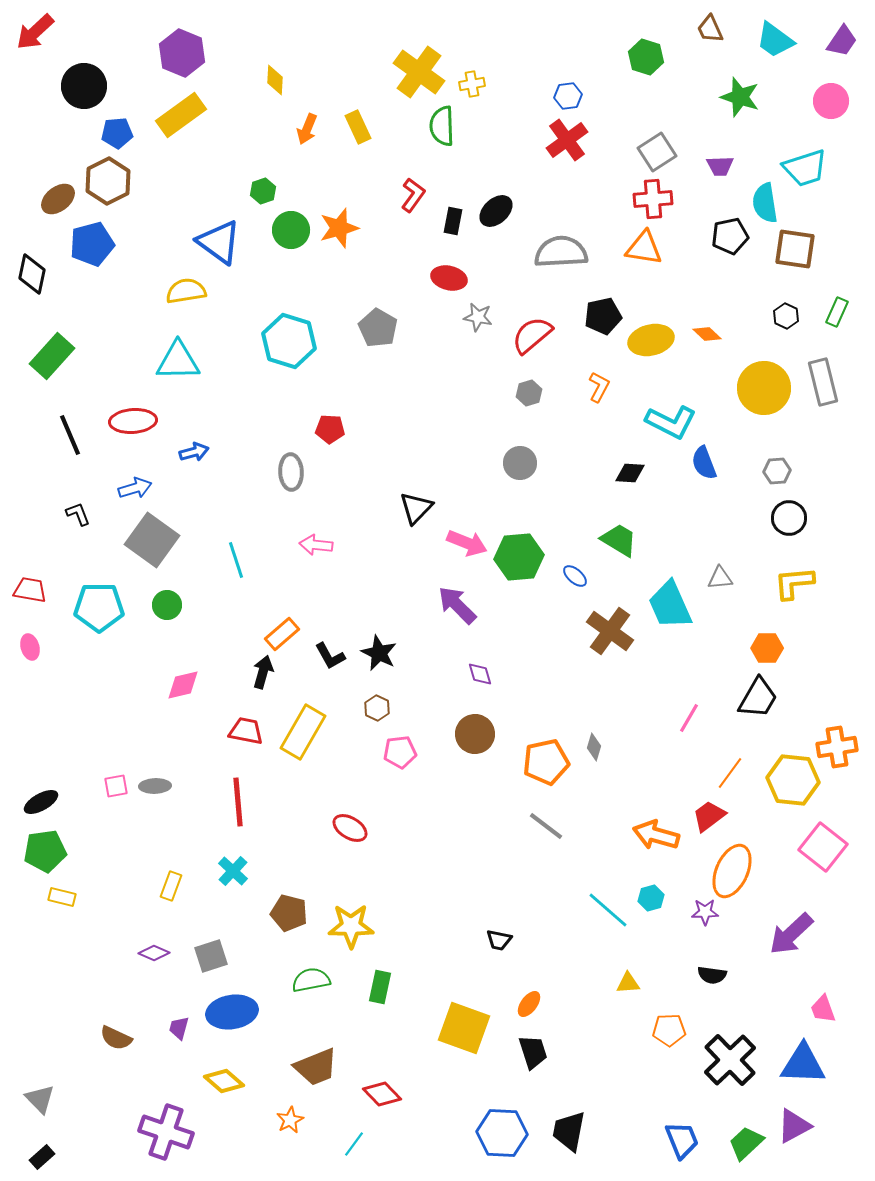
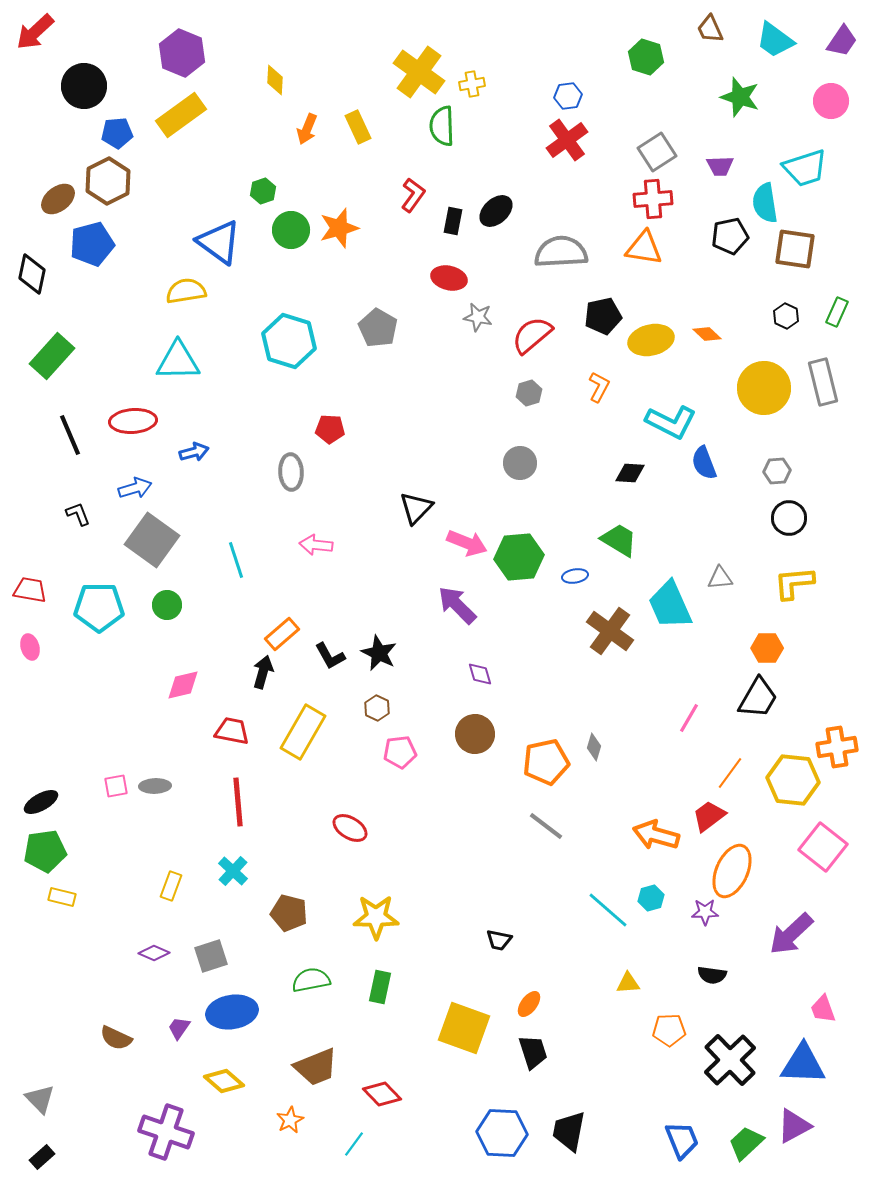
blue ellipse at (575, 576): rotated 50 degrees counterclockwise
red trapezoid at (246, 731): moved 14 px left
yellow star at (351, 926): moved 25 px right, 9 px up
purple trapezoid at (179, 1028): rotated 20 degrees clockwise
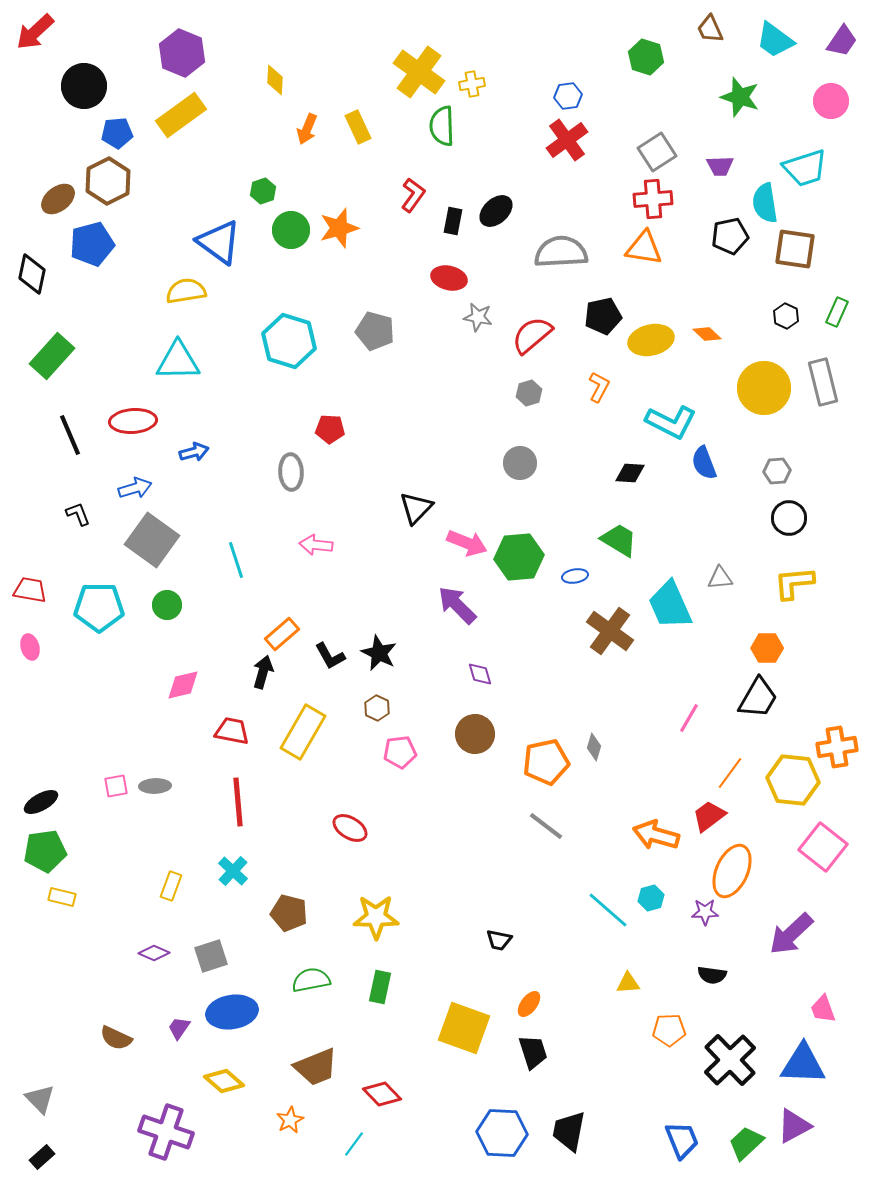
gray pentagon at (378, 328): moved 3 px left, 3 px down; rotated 15 degrees counterclockwise
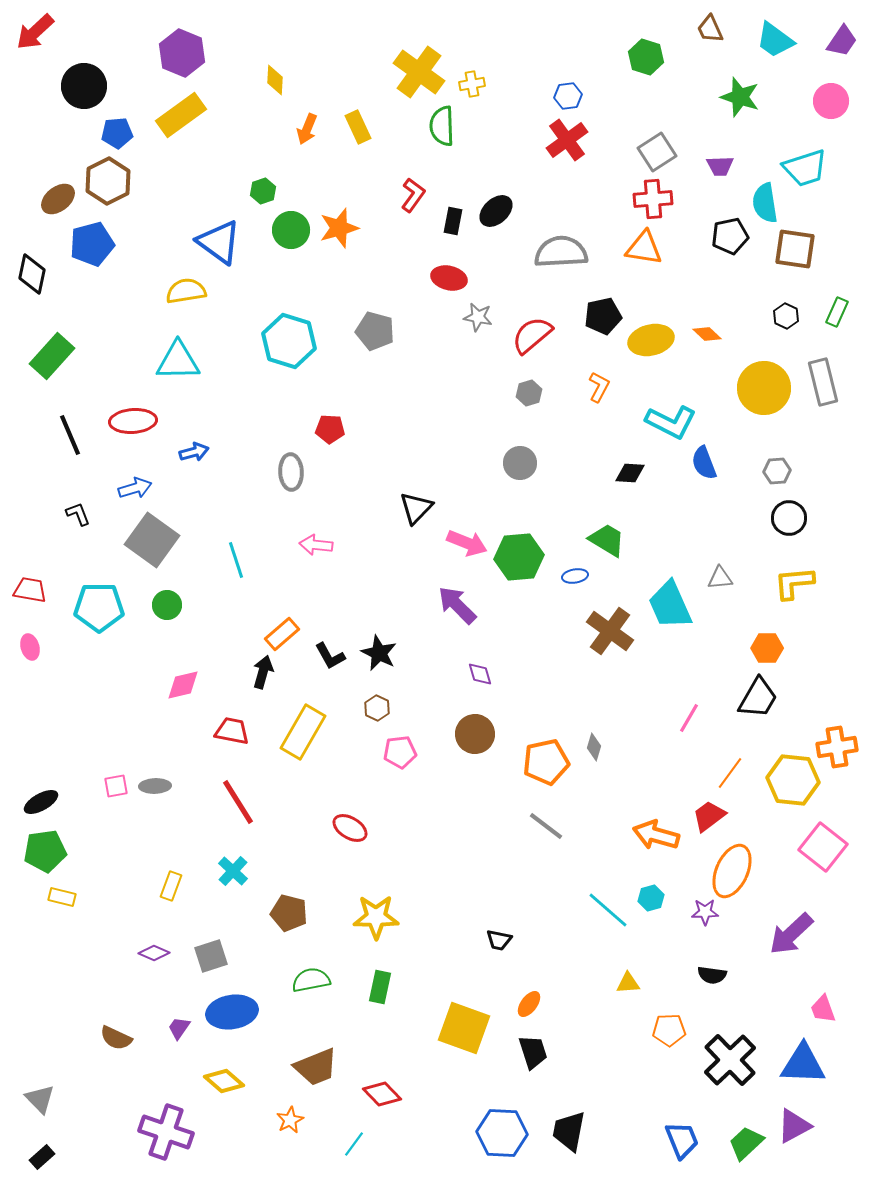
green trapezoid at (619, 540): moved 12 px left
red line at (238, 802): rotated 27 degrees counterclockwise
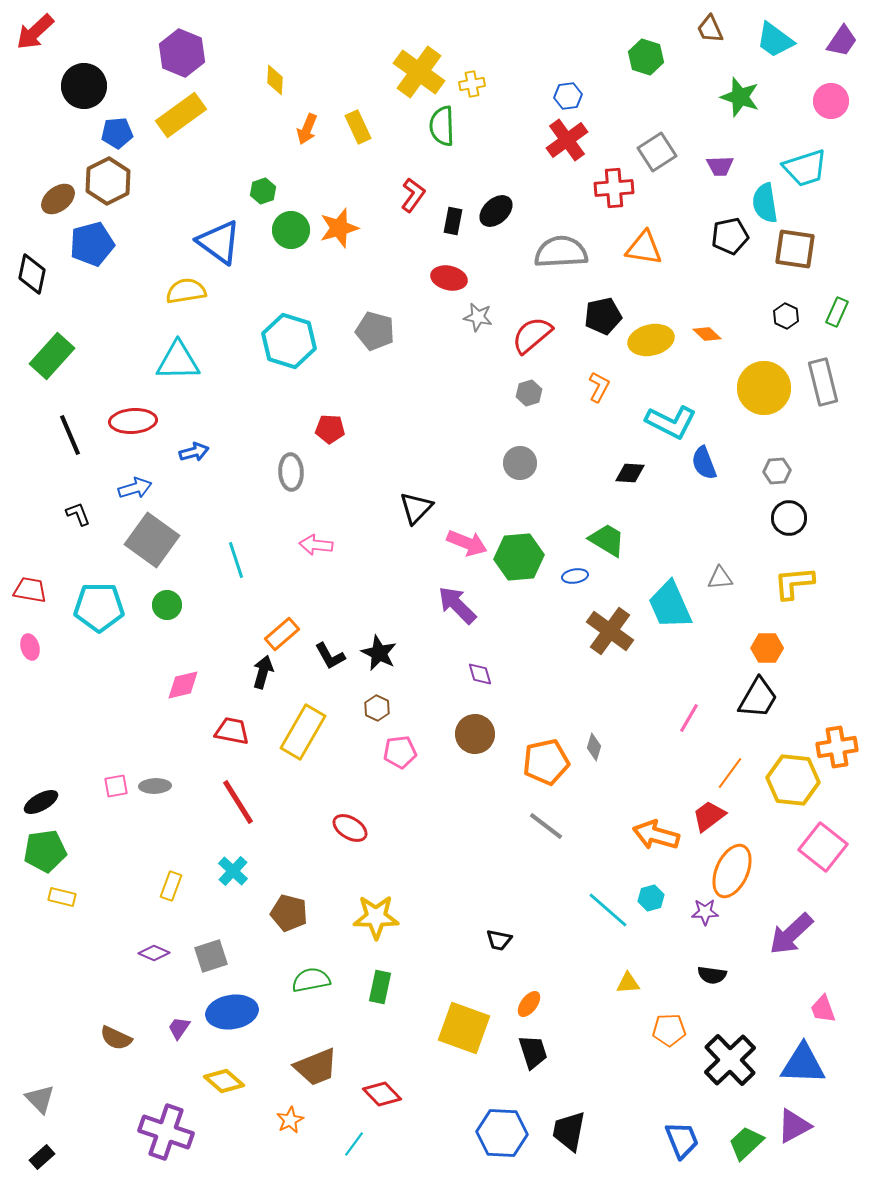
red cross at (653, 199): moved 39 px left, 11 px up
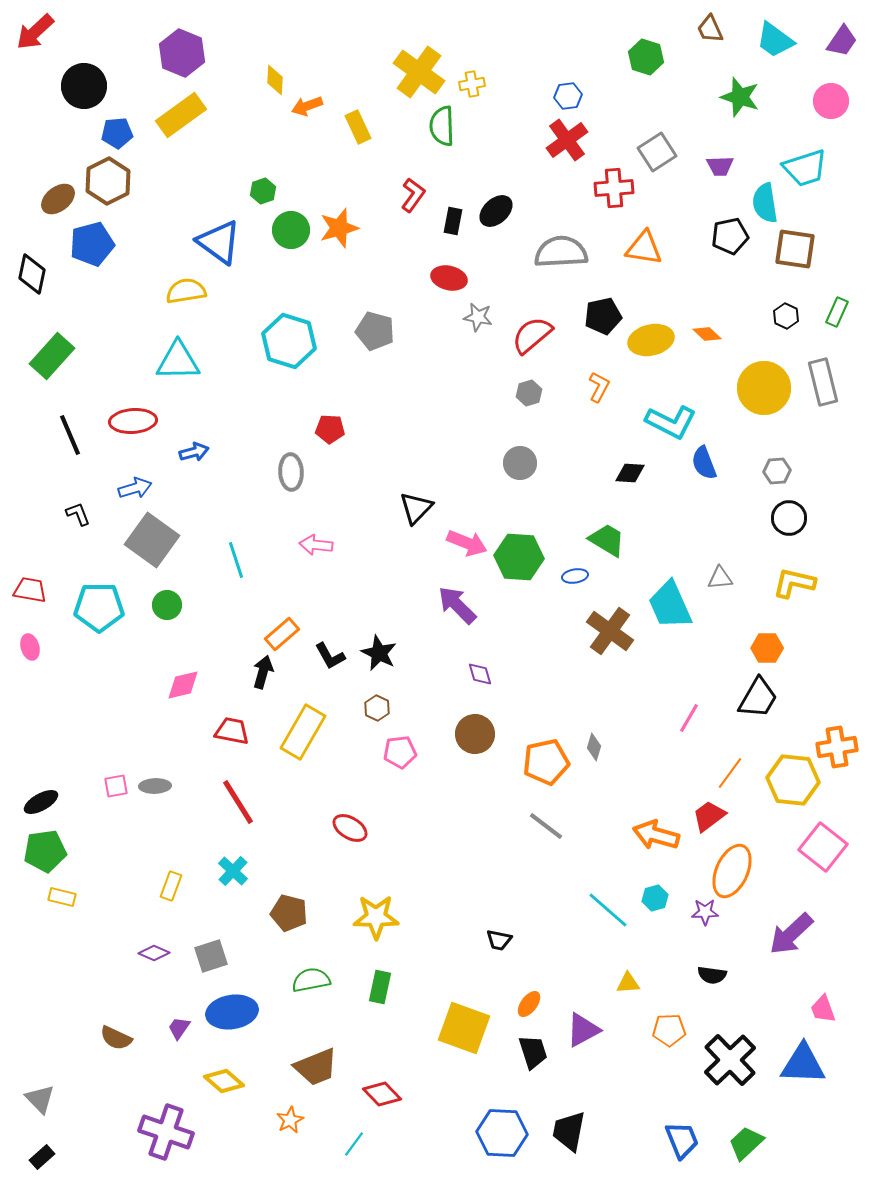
orange arrow at (307, 129): moved 23 px up; rotated 48 degrees clockwise
green hexagon at (519, 557): rotated 9 degrees clockwise
yellow L-shape at (794, 583): rotated 18 degrees clockwise
cyan hexagon at (651, 898): moved 4 px right
purple triangle at (794, 1126): moved 211 px left, 96 px up
